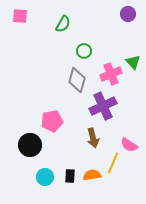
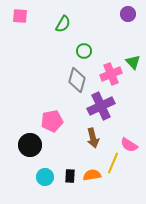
purple cross: moved 2 px left
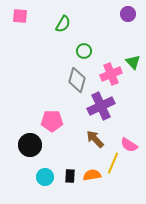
pink pentagon: rotated 10 degrees clockwise
brown arrow: moved 2 px right, 1 px down; rotated 150 degrees clockwise
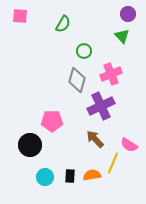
green triangle: moved 11 px left, 26 px up
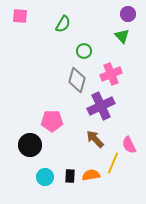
pink semicircle: rotated 30 degrees clockwise
orange semicircle: moved 1 px left
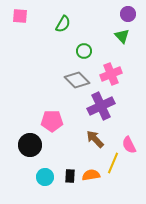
gray diamond: rotated 60 degrees counterclockwise
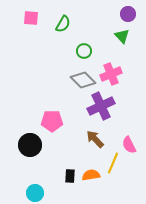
pink square: moved 11 px right, 2 px down
gray diamond: moved 6 px right
cyan circle: moved 10 px left, 16 px down
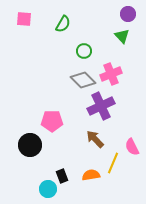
pink square: moved 7 px left, 1 px down
pink semicircle: moved 3 px right, 2 px down
black rectangle: moved 8 px left; rotated 24 degrees counterclockwise
cyan circle: moved 13 px right, 4 px up
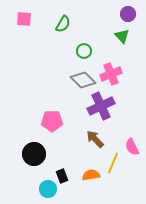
black circle: moved 4 px right, 9 px down
